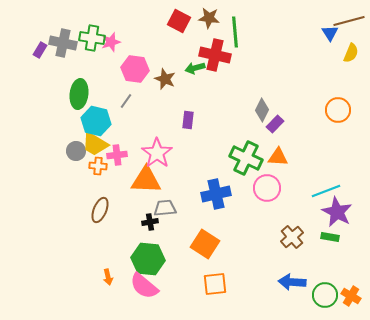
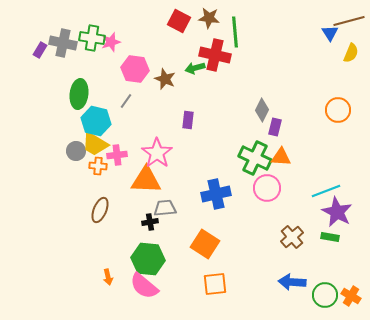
purple rectangle at (275, 124): moved 3 px down; rotated 30 degrees counterclockwise
orange triangle at (278, 157): moved 3 px right
green cross at (246, 158): moved 9 px right
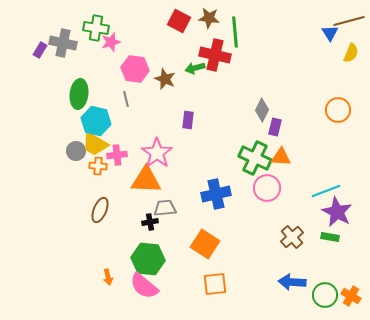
green cross at (92, 38): moved 4 px right, 10 px up
gray line at (126, 101): moved 2 px up; rotated 49 degrees counterclockwise
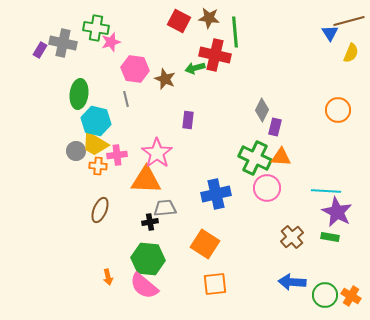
cyan line at (326, 191): rotated 24 degrees clockwise
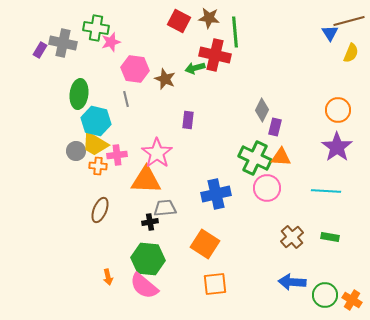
purple star at (337, 212): moved 65 px up; rotated 8 degrees clockwise
orange cross at (351, 296): moved 1 px right, 4 px down
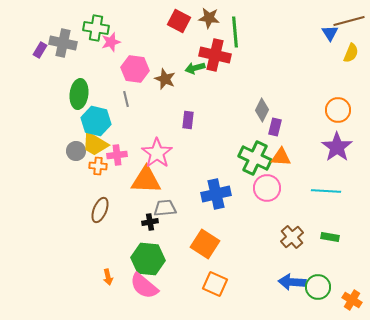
orange square at (215, 284): rotated 30 degrees clockwise
green circle at (325, 295): moved 7 px left, 8 px up
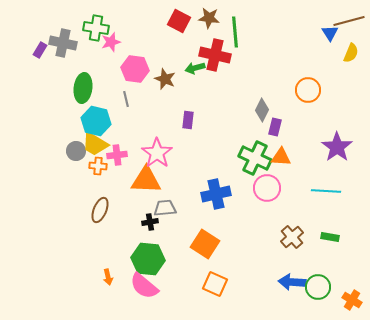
green ellipse at (79, 94): moved 4 px right, 6 px up
orange circle at (338, 110): moved 30 px left, 20 px up
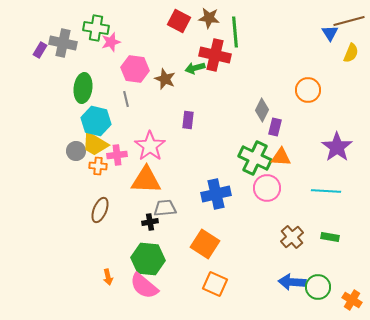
pink star at (157, 153): moved 7 px left, 7 px up
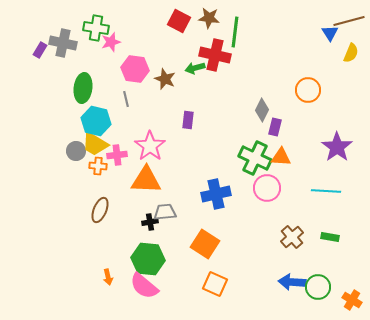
green line at (235, 32): rotated 12 degrees clockwise
gray trapezoid at (165, 208): moved 4 px down
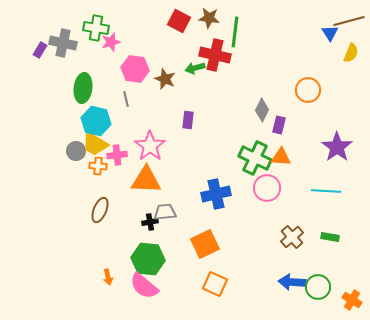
purple rectangle at (275, 127): moved 4 px right, 2 px up
orange square at (205, 244): rotated 32 degrees clockwise
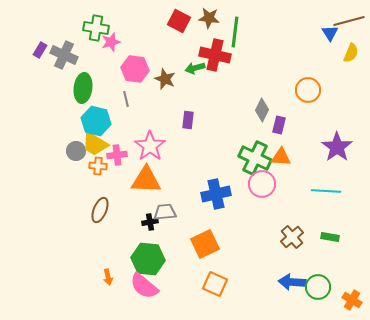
gray cross at (63, 43): moved 1 px right, 12 px down; rotated 12 degrees clockwise
pink circle at (267, 188): moved 5 px left, 4 px up
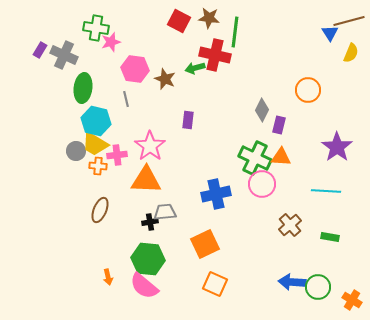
brown cross at (292, 237): moved 2 px left, 12 px up
